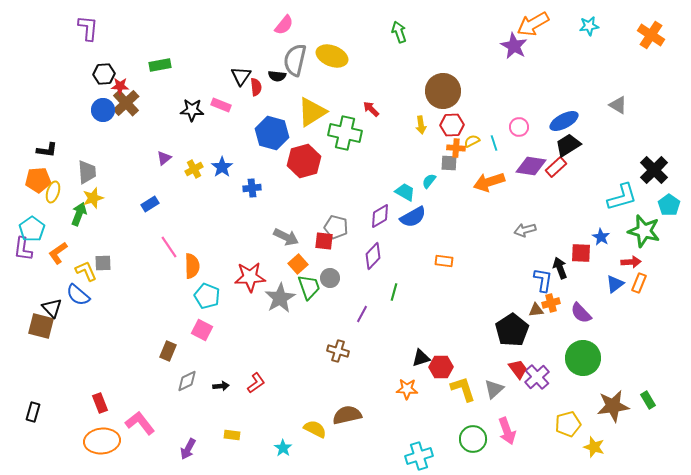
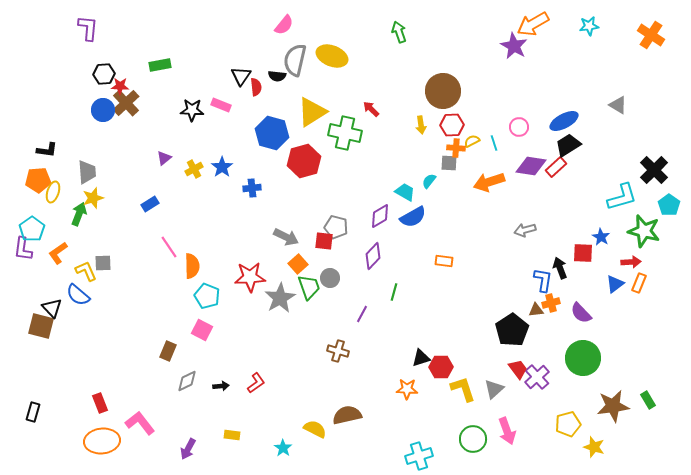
red square at (581, 253): moved 2 px right
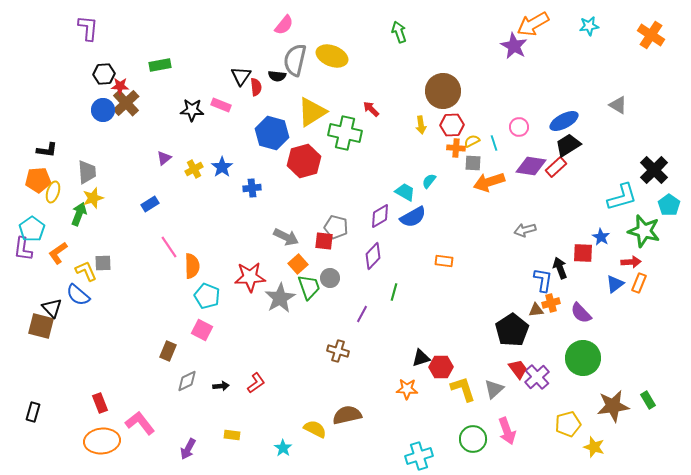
gray square at (449, 163): moved 24 px right
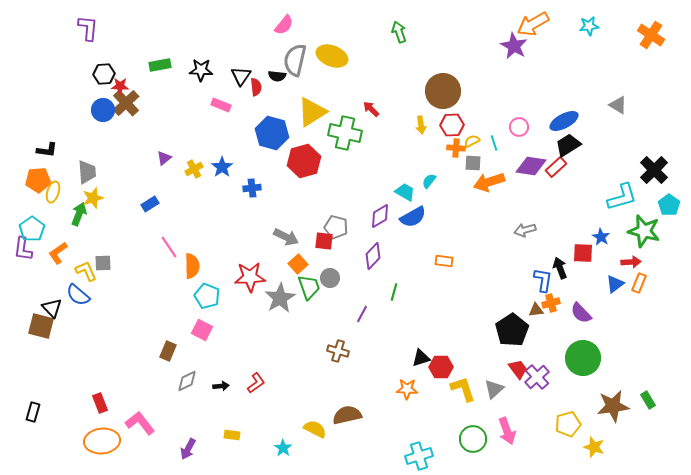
black star at (192, 110): moved 9 px right, 40 px up
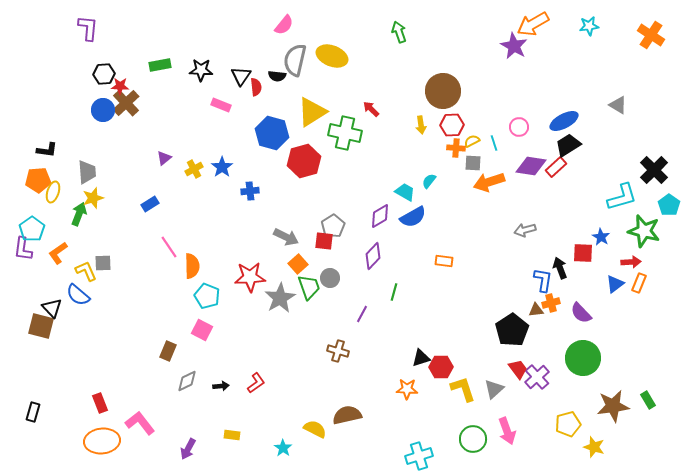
blue cross at (252, 188): moved 2 px left, 3 px down
gray pentagon at (336, 227): moved 3 px left, 1 px up; rotated 25 degrees clockwise
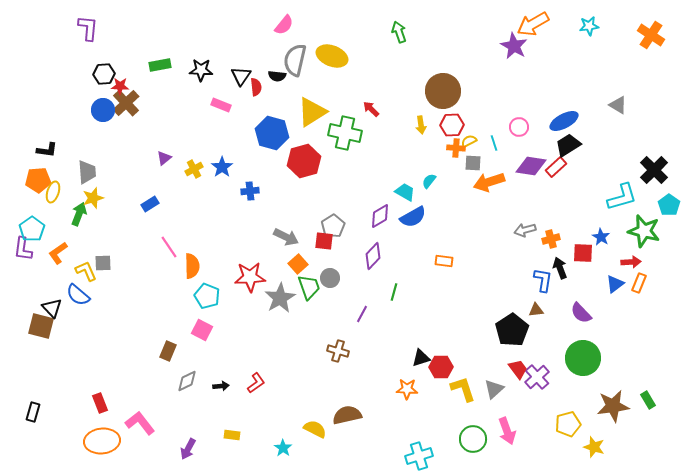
yellow semicircle at (472, 141): moved 3 px left
orange cross at (551, 303): moved 64 px up
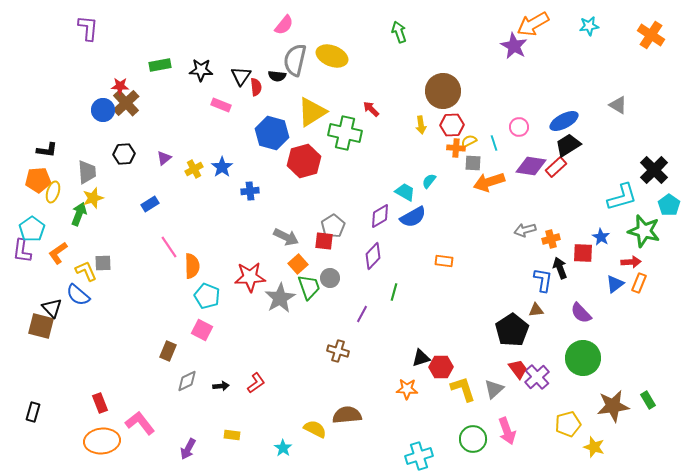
black hexagon at (104, 74): moved 20 px right, 80 px down
purple L-shape at (23, 249): moved 1 px left, 2 px down
brown semicircle at (347, 415): rotated 8 degrees clockwise
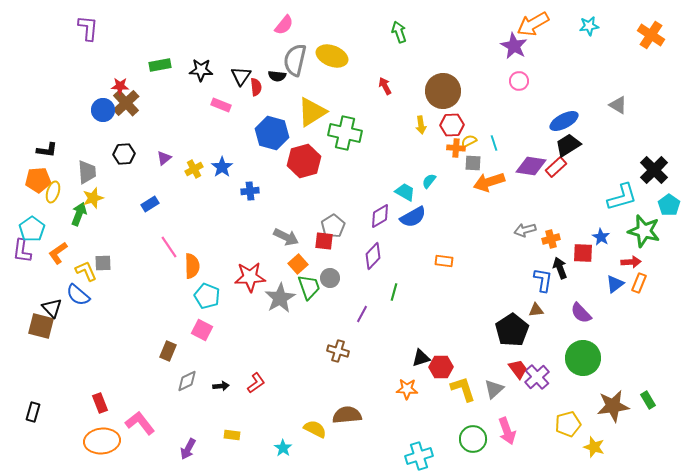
red arrow at (371, 109): moved 14 px right, 23 px up; rotated 18 degrees clockwise
pink circle at (519, 127): moved 46 px up
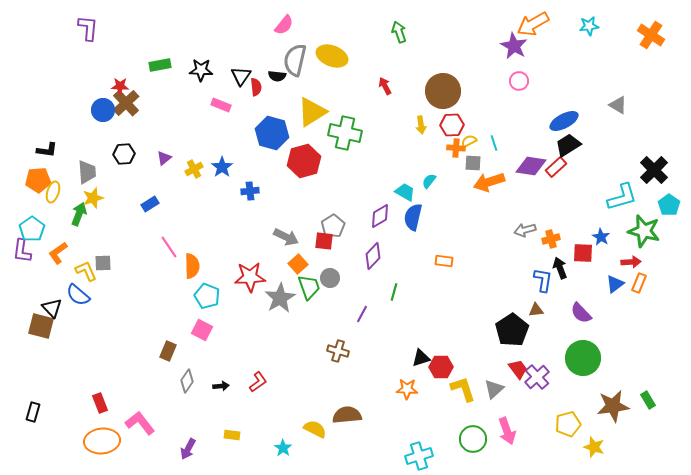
blue semicircle at (413, 217): rotated 132 degrees clockwise
gray diamond at (187, 381): rotated 30 degrees counterclockwise
red L-shape at (256, 383): moved 2 px right, 1 px up
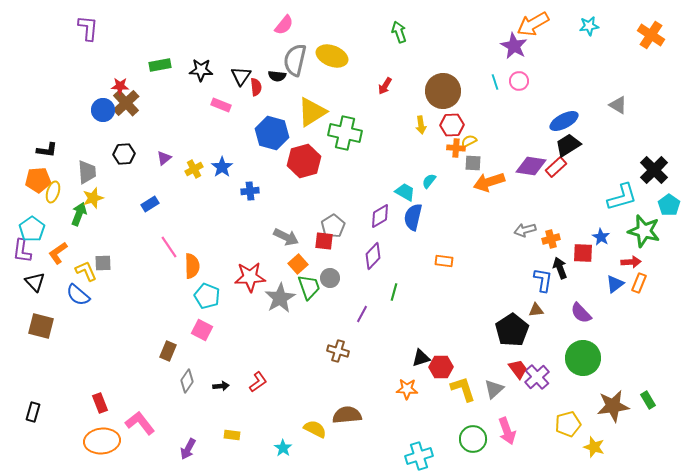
red arrow at (385, 86): rotated 120 degrees counterclockwise
cyan line at (494, 143): moved 1 px right, 61 px up
black triangle at (52, 308): moved 17 px left, 26 px up
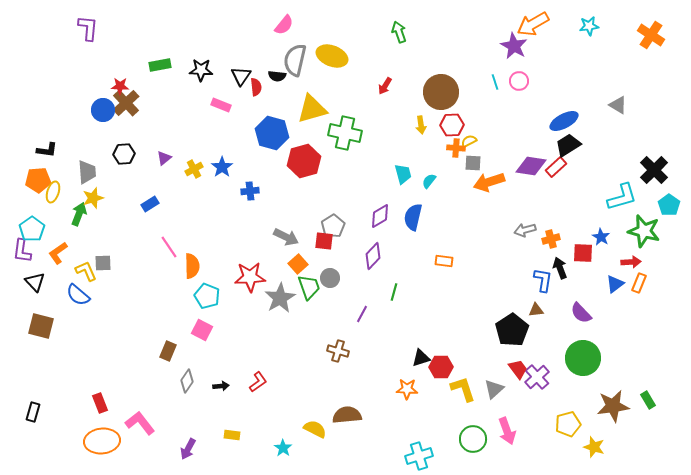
brown circle at (443, 91): moved 2 px left, 1 px down
yellow triangle at (312, 112): moved 3 px up; rotated 16 degrees clockwise
cyan trapezoid at (405, 192): moved 2 px left, 18 px up; rotated 45 degrees clockwise
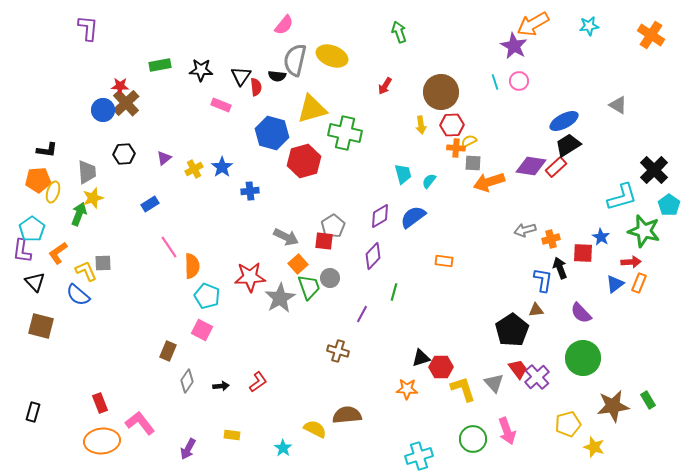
blue semicircle at (413, 217): rotated 40 degrees clockwise
gray triangle at (494, 389): moved 6 px up; rotated 30 degrees counterclockwise
